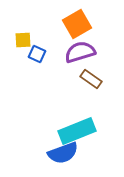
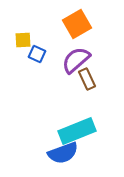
purple semicircle: moved 4 px left, 8 px down; rotated 24 degrees counterclockwise
brown rectangle: moved 4 px left; rotated 30 degrees clockwise
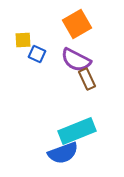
purple semicircle: rotated 112 degrees counterclockwise
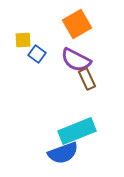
blue square: rotated 12 degrees clockwise
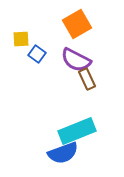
yellow square: moved 2 px left, 1 px up
